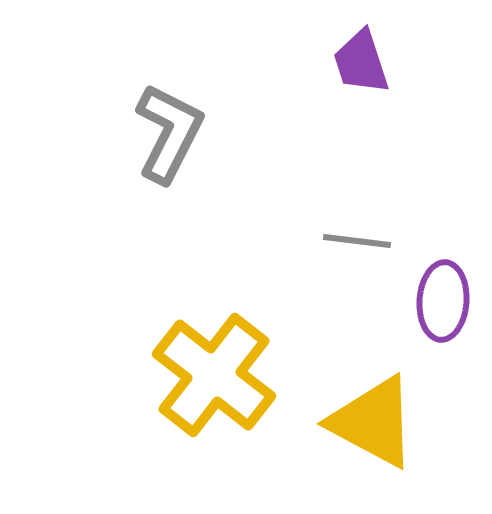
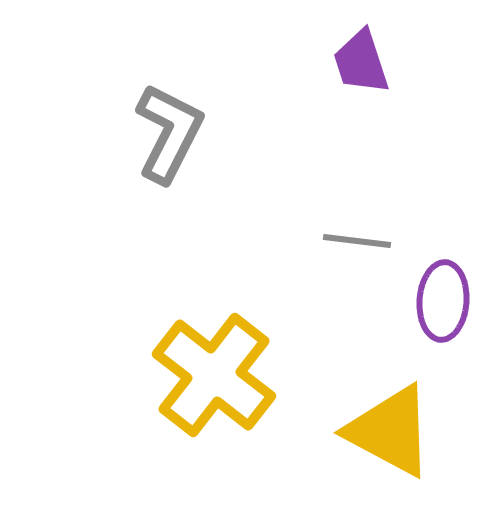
yellow triangle: moved 17 px right, 9 px down
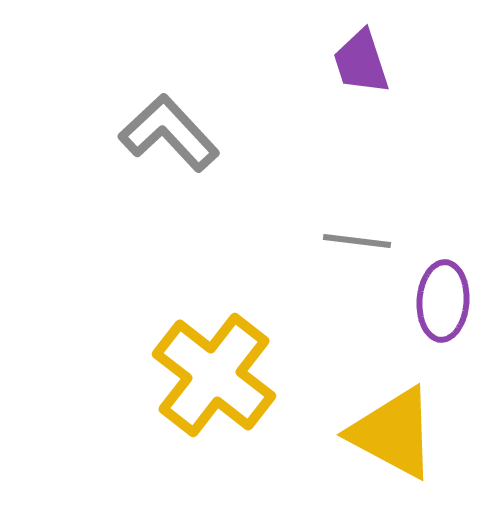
gray L-shape: rotated 70 degrees counterclockwise
yellow triangle: moved 3 px right, 2 px down
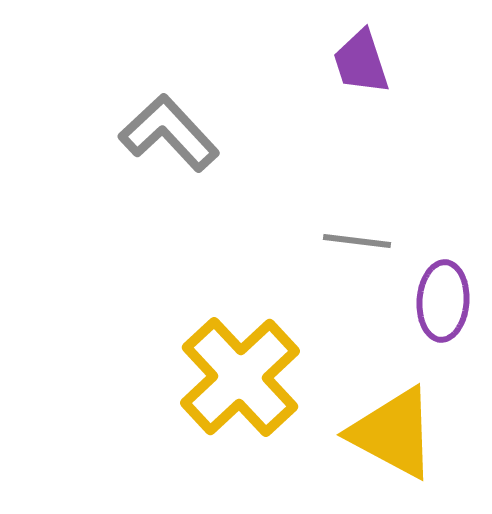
yellow cross: moved 26 px right, 2 px down; rotated 9 degrees clockwise
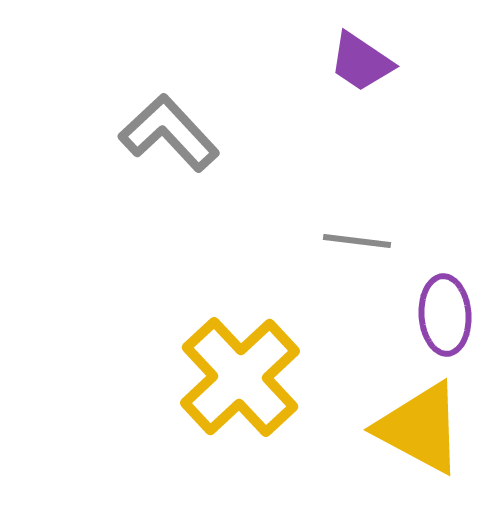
purple trapezoid: rotated 38 degrees counterclockwise
purple ellipse: moved 2 px right, 14 px down; rotated 8 degrees counterclockwise
yellow triangle: moved 27 px right, 5 px up
